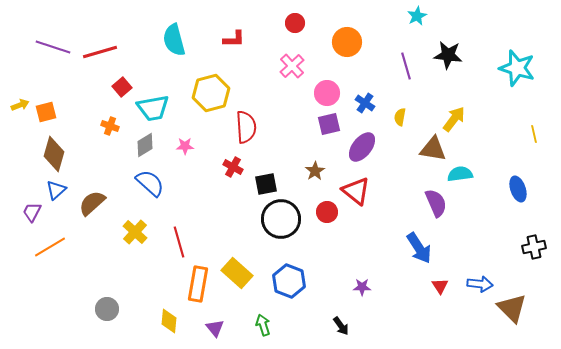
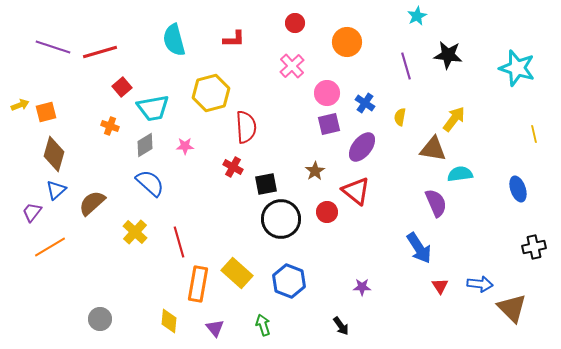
purple trapezoid at (32, 212): rotated 10 degrees clockwise
gray circle at (107, 309): moved 7 px left, 10 px down
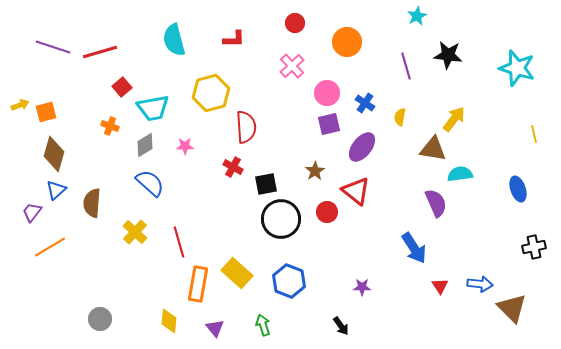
brown semicircle at (92, 203): rotated 44 degrees counterclockwise
blue arrow at (419, 248): moved 5 px left
